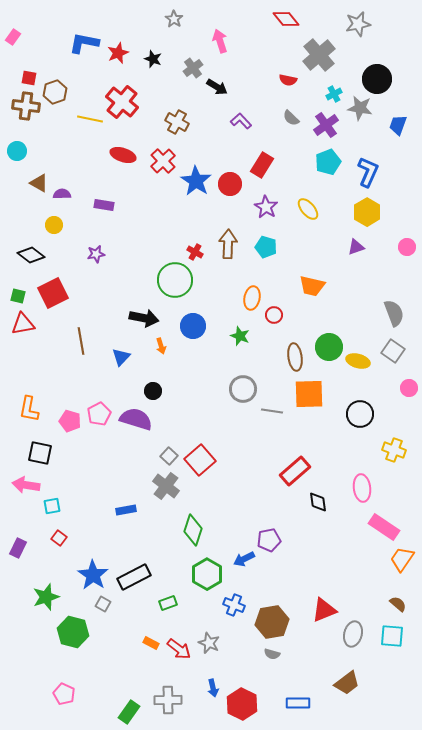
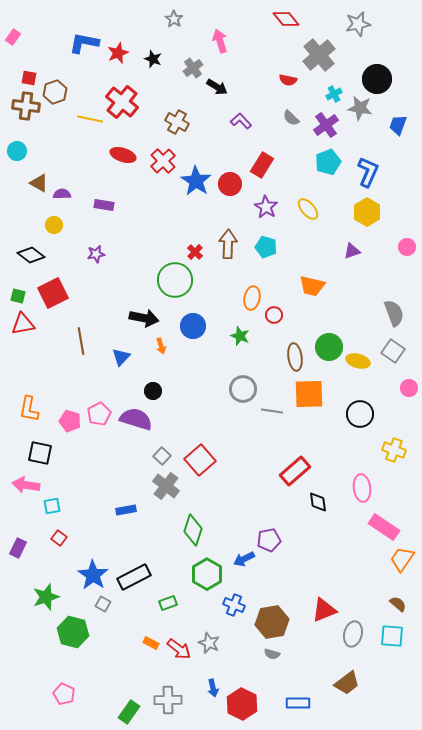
purple triangle at (356, 247): moved 4 px left, 4 px down
red cross at (195, 252): rotated 14 degrees clockwise
gray square at (169, 456): moved 7 px left
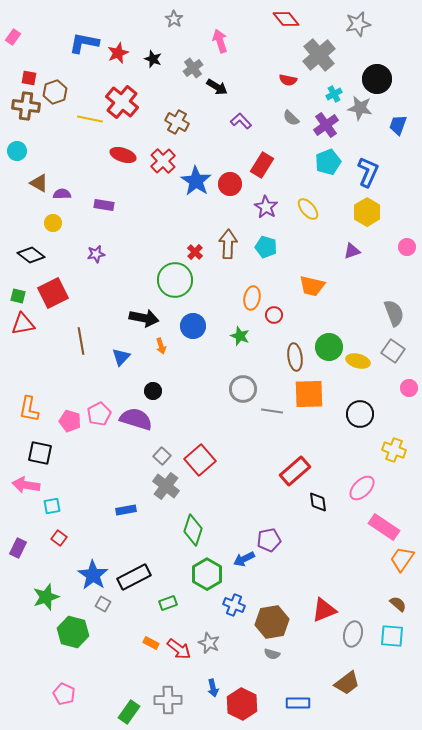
yellow circle at (54, 225): moved 1 px left, 2 px up
pink ellipse at (362, 488): rotated 52 degrees clockwise
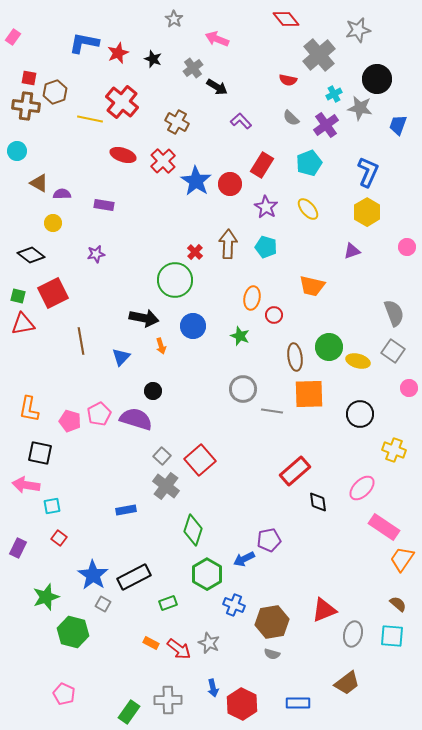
gray star at (358, 24): moved 6 px down
pink arrow at (220, 41): moved 3 px left, 2 px up; rotated 50 degrees counterclockwise
cyan pentagon at (328, 162): moved 19 px left, 1 px down
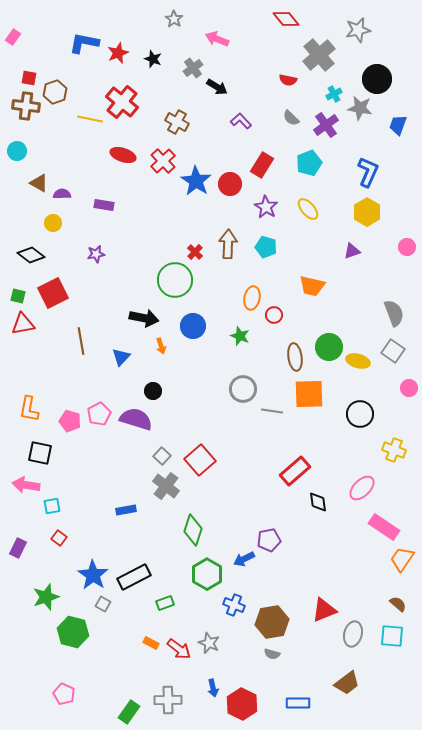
green rectangle at (168, 603): moved 3 px left
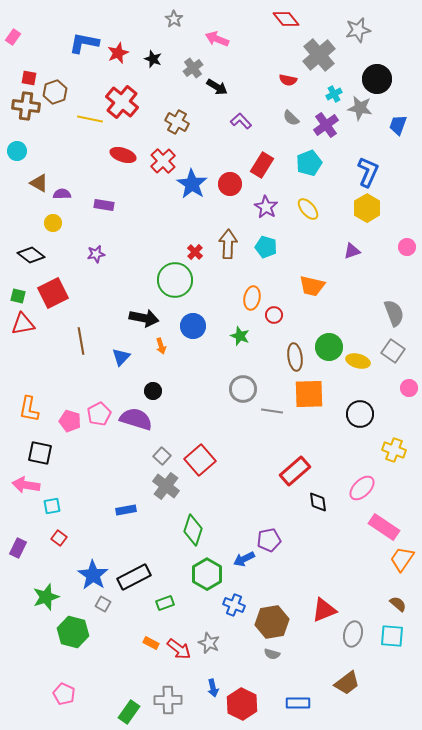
blue star at (196, 181): moved 4 px left, 3 px down
yellow hexagon at (367, 212): moved 4 px up
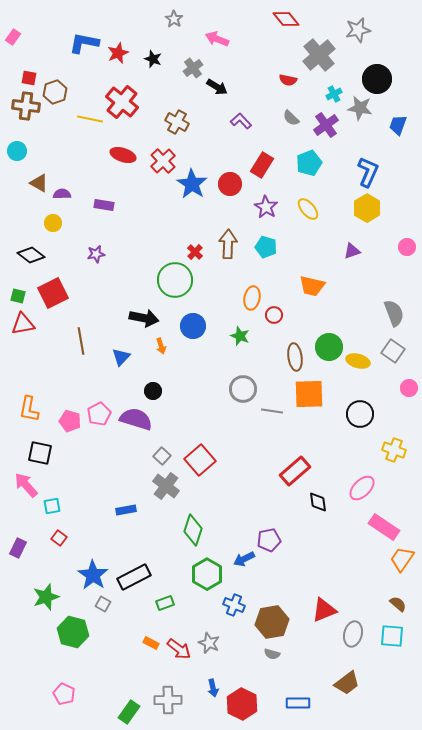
pink arrow at (26, 485): rotated 40 degrees clockwise
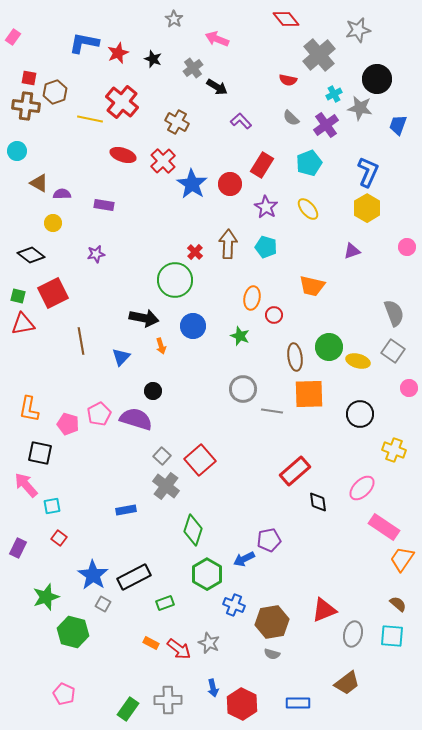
pink pentagon at (70, 421): moved 2 px left, 3 px down
green rectangle at (129, 712): moved 1 px left, 3 px up
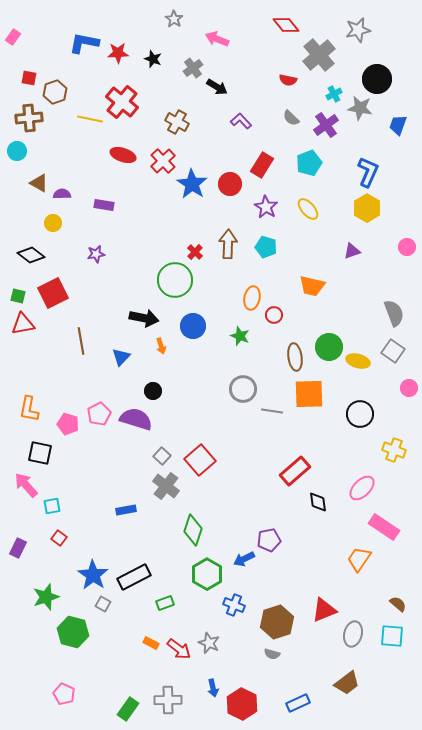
red diamond at (286, 19): moved 6 px down
red star at (118, 53): rotated 20 degrees clockwise
brown cross at (26, 106): moved 3 px right, 12 px down; rotated 12 degrees counterclockwise
orange trapezoid at (402, 559): moved 43 px left
brown hexagon at (272, 622): moved 5 px right; rotated 8 degrees counterclockwise
blue rectangle at (298, 703): rotated 25 degrees counterclockwise
